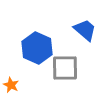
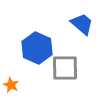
blue trapezoid: moved 3 px left, 6 px up
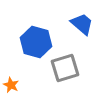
blue hexagon: moved 1 px left, 6 px up; rotated 8 degrees counterclockwise
gray square: rotated 16 degrees counterclockwise
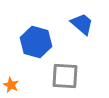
gray square: moved 8 px down; rotated 20 degrees clockwise
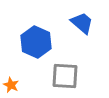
blue trapezoid: moved 1 px up
blue hexagon: rotated 8 degrees clockwise
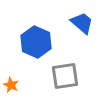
gray square: rotated 12 degrees counterclockwise
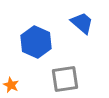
gray square: moved 3 px down
